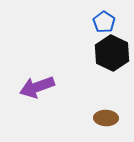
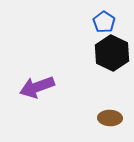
brown ellipse: moved 4 px right
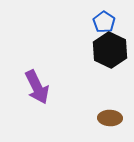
black hexagon: moved 2 px left, 3 px up
purple arrow: rotated 96 degrees counterclockwise
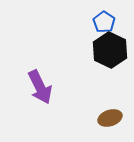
purple arrow: moved 3 px right
brown ellipse: rotated 20 degrees counterclockwise
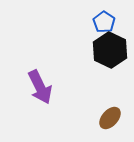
brown ellipse: rotated 30 degrees counterclockwise
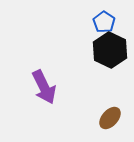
purple arrow: moved 4 px right
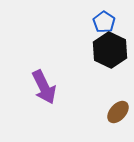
brown ellipse: moved 8 px right, 6 px up
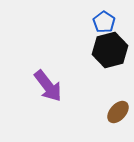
black hexagon: rotated 20 degrees clockwise
purple arrow: moved 4 px right, 1 px up; rotated 12 degrees counterclockwise
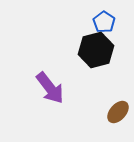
black hexagon: moved 14 px left
purple arrow: moved 2 px right, 2 px down
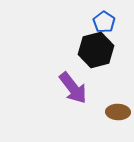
purple arrow: moved 23 px right
brown ellipse: rotated 50 degrees clockwise
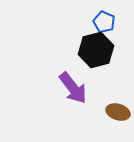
blue pentagon: rotated 10 degrees counterclockwise
brown ellipse: rotated 15 degrees clockwise
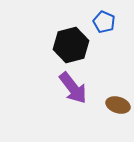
black hexagon: moved 25 px left, 5 px up
brown ellipse: moved 7 px up
